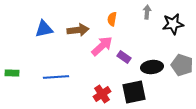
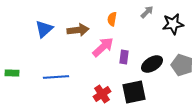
gray arrow: rotated 40 degrees clockwise
blue triangle: rotated 30 degrees counterclockwise
pink arrow: moved 1 px right, 1 px down
purple rectangle: rotated 64 degrees clockwise
black ellipse: moved 3 px up; rotated 25 degrees counterclockwise
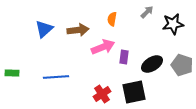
pink arrow: rotated 20 degrees clockwise
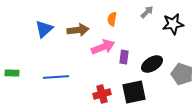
gray pentagon: moved 9 px down
red cross: rotated 18 degrees clockwise
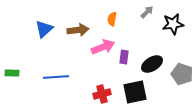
black square: moved 1 px right
